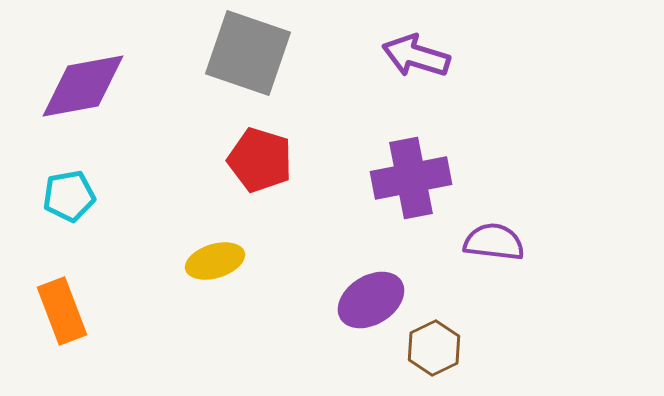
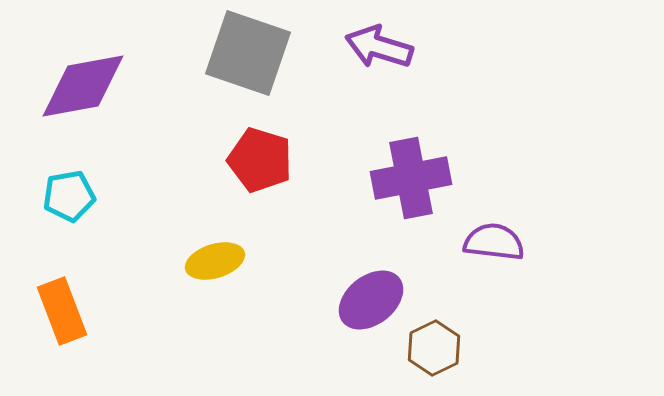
purple arrow: moved 37 px left, 9 px up
purple ellipse: rotated 6 degrees counterclockwise
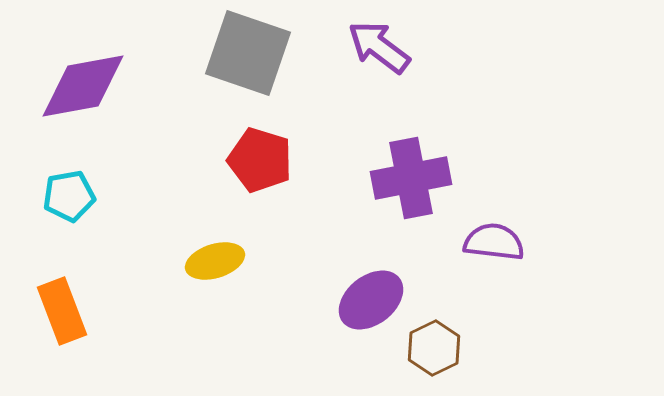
purple arrow: rotated 20 degrees clockwise
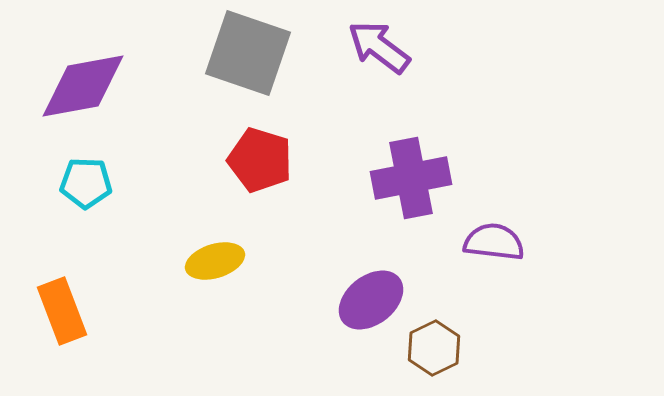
cyan pentagon: moved 17 px right, 13 px up; rotated 12 degrees clockwise
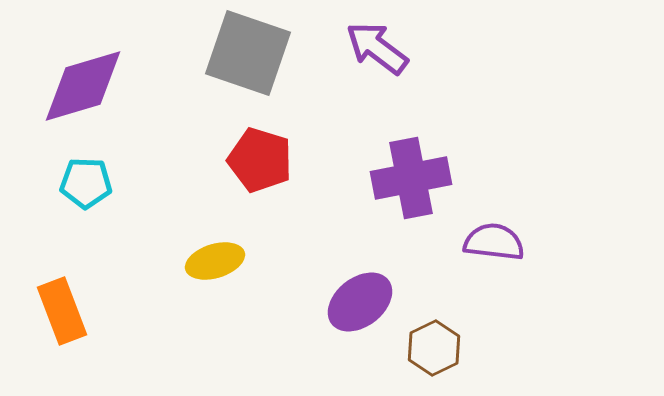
purple arrow: moved 2 px left, 1 px down
purple diamond: rotated 6 degrees counterclockwise
purple ellipse: moved 11 px left, 2 px down
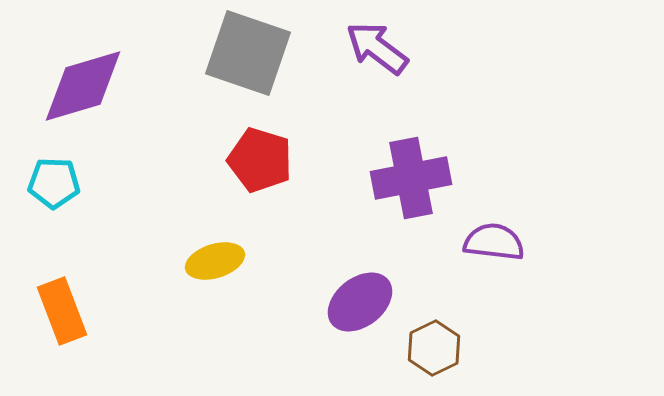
cyan pentagon: moved 32 px left
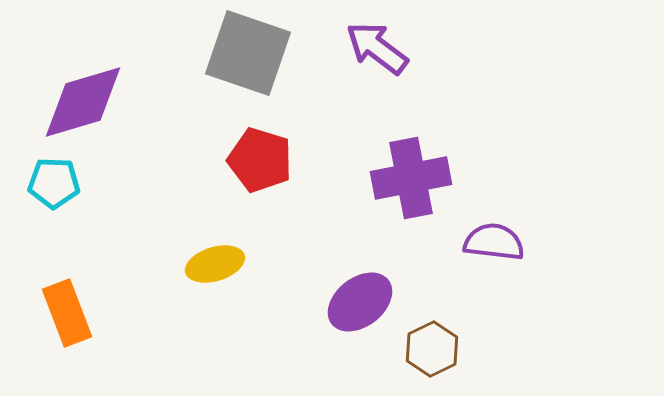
purple diamond: moved 16 px down
yellow ellipse: moved 3 px down
orange rectangle: moved 5 px right, 2 px down
brown hexagon: moved 2 px left, 1 px down
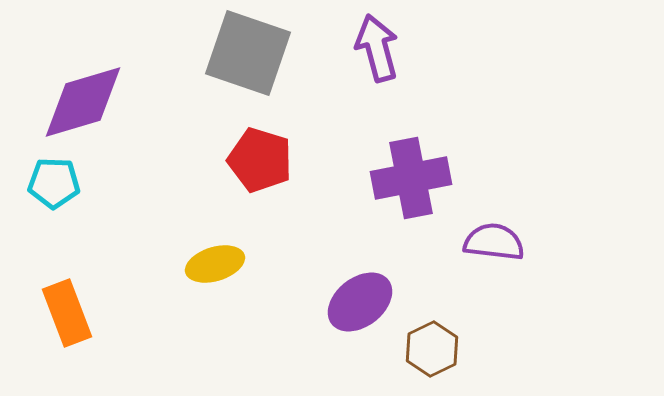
purple arrow: rotated 38 degrees clockwise
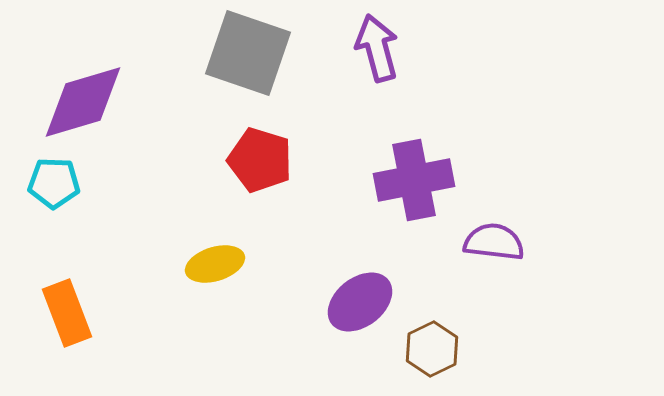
purple cross: moved 3 px right, 2 px down
